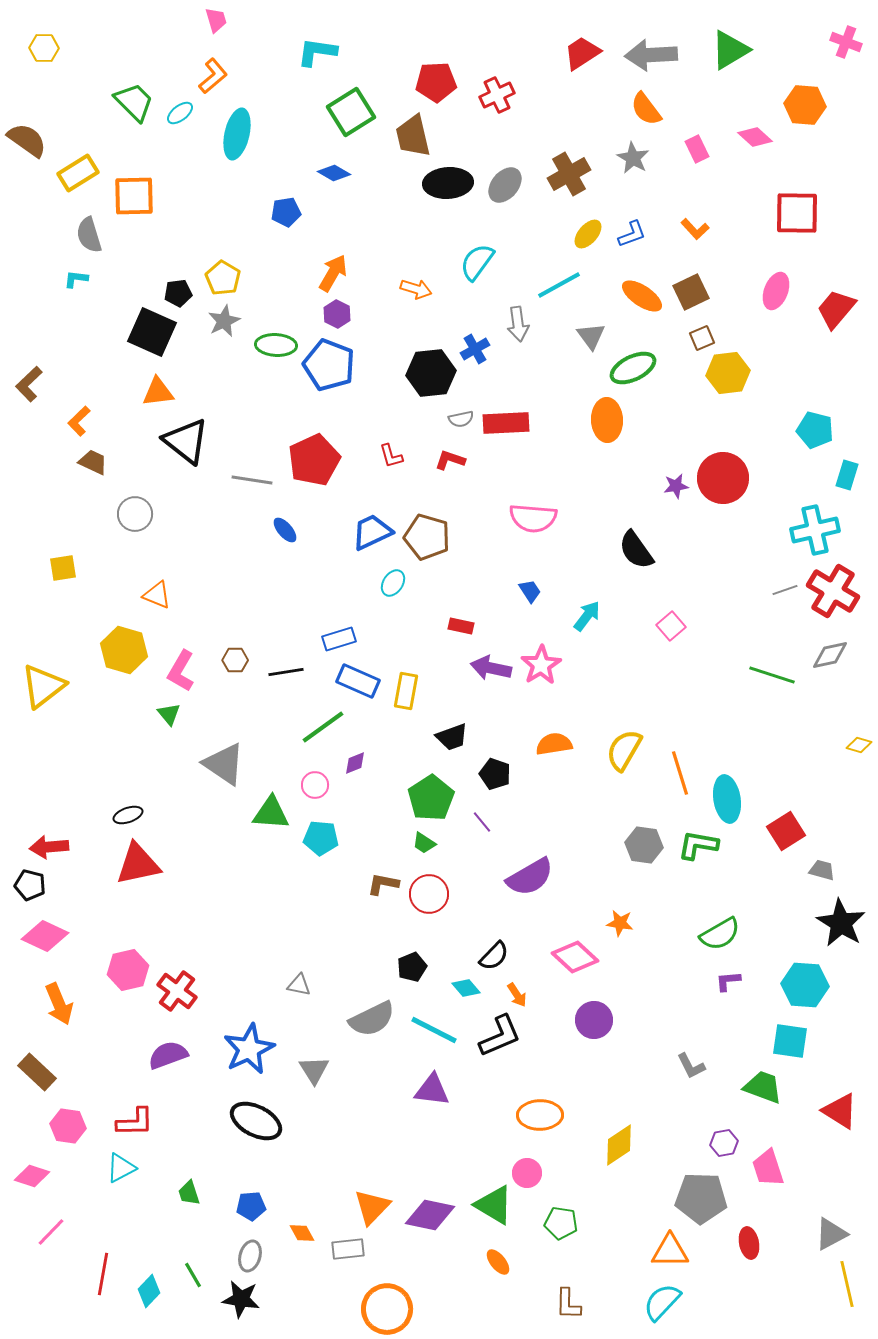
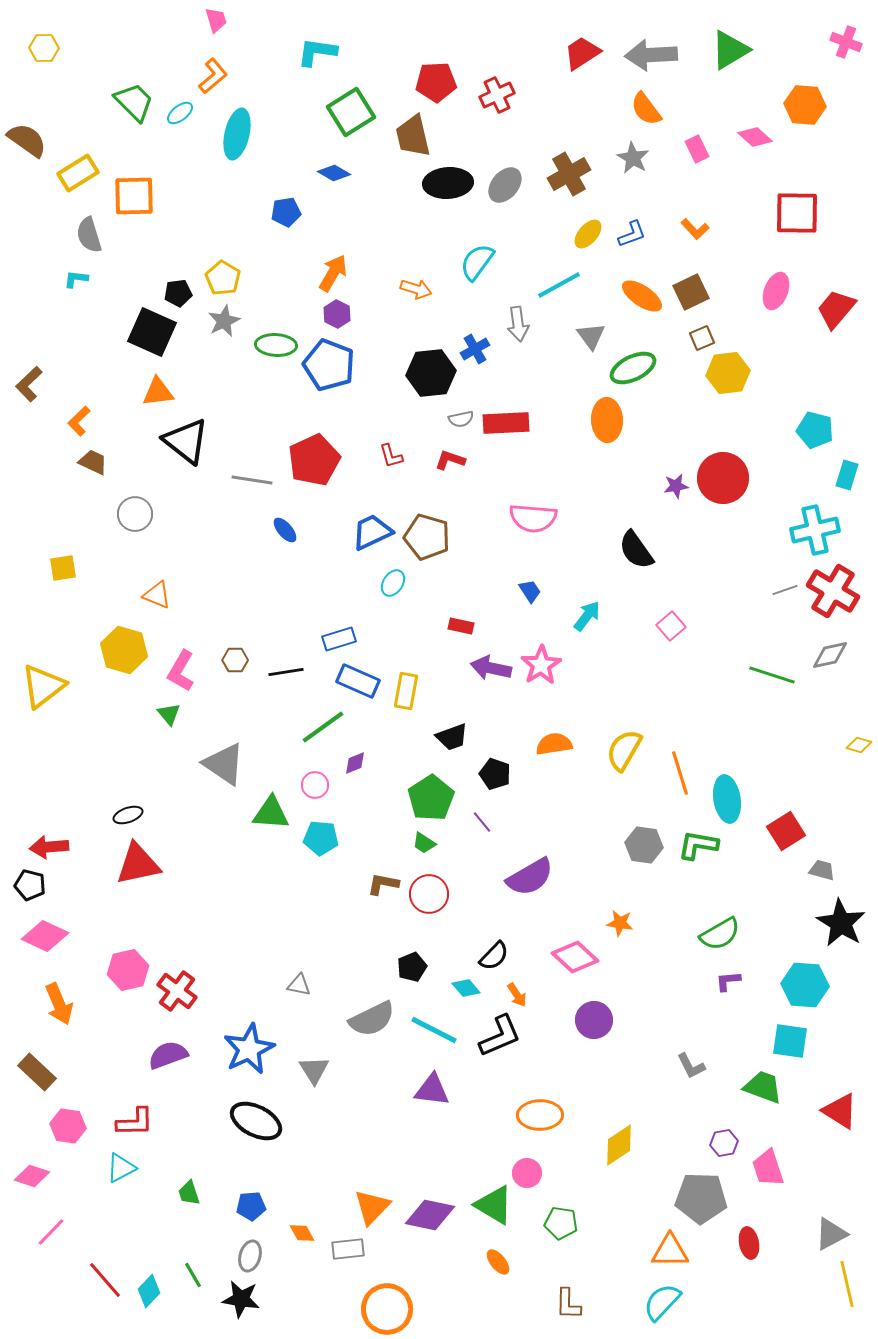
red line at (103, 1274): moved 2 px right, 6 px down; rotated 51 degrees counterclockwise
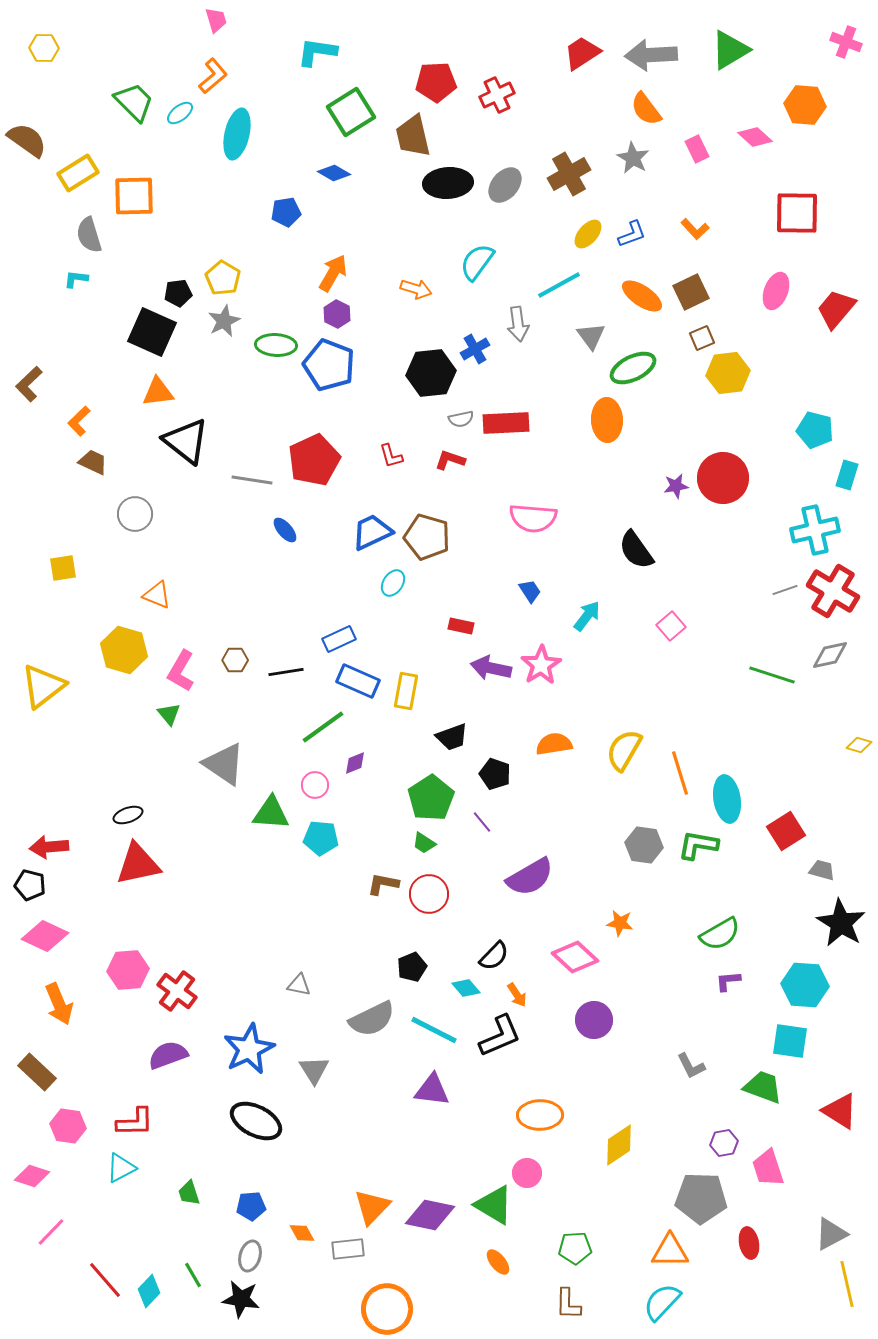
blue rectangle at (339, 639): rotated 8 degrees counterclockwise
pink hexagon at (128, 970): rotated 9 degrees clockwise
green pentagon at (561, 1223): moved 14 px right, 25 px down; rotated 12 degrees counterclockwise
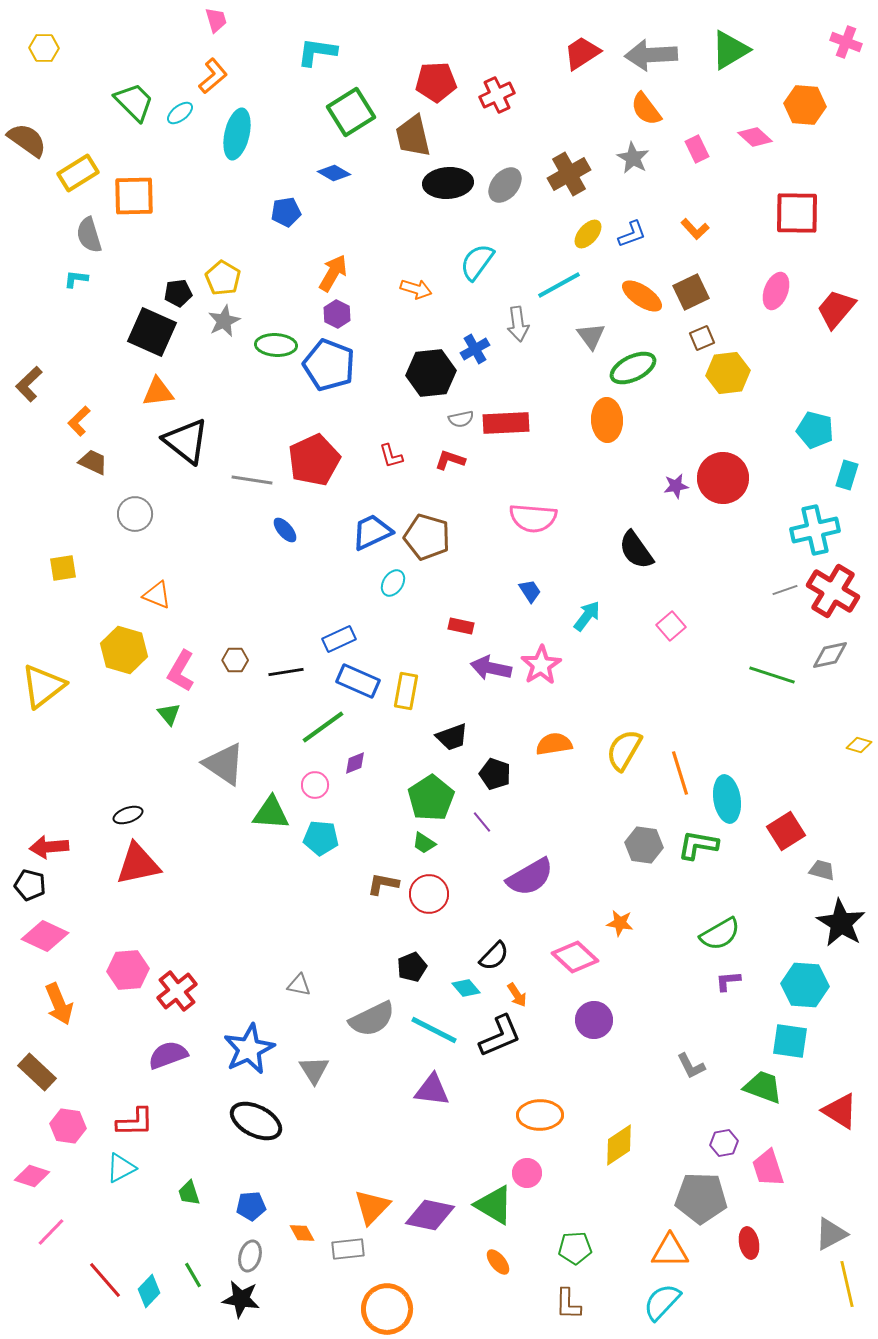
red cross at (177, 991): rotated 15 degrees clockwise
